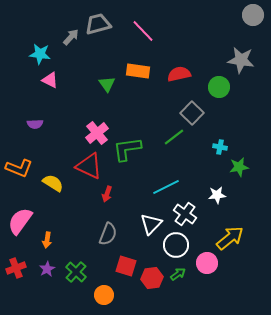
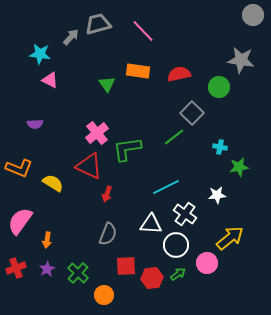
white triangle: rotated 50 degrees clockwise
red square: rotated 20 degrees counterclockwise
green cross: moved 2 px right, 1 px down
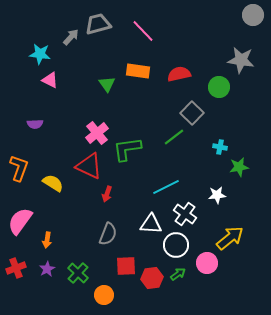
orange L-shape: rotated 92 degrees counterclockwise
